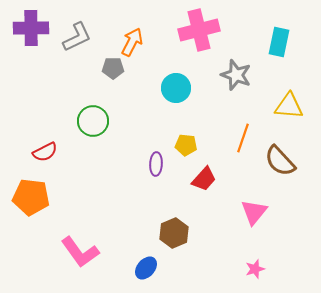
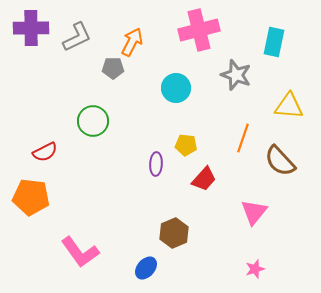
cyan rectangle: moved 5 px left
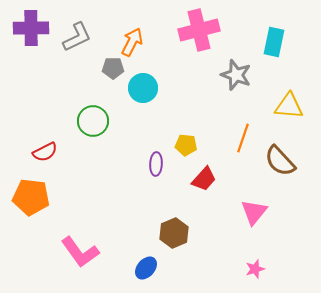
cyan circle: moved 33 px left
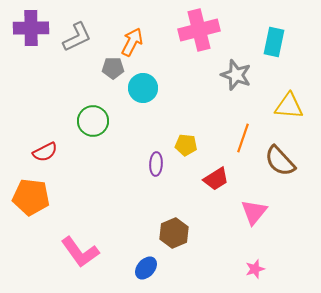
red trapezoid: moved 12 px right; rotated 16 degrees clockwise
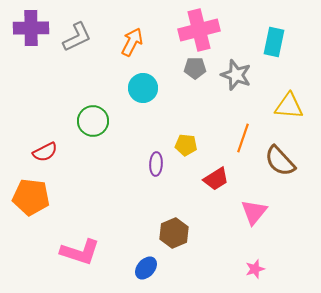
gray pentagon: moved 82 px right
pink L-shape: rotated 36 degrees counterclockwise
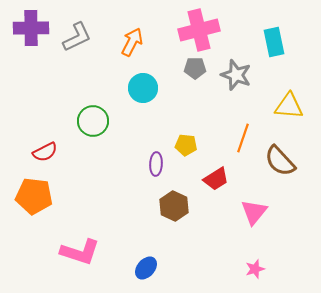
cyan rectangle: rotated 24 degrees counterclockwise
orange pentagon: moved 3 px right, 1 px up
brown hexagon: moved 27 px up; rotated 12 degrees counterclockwise
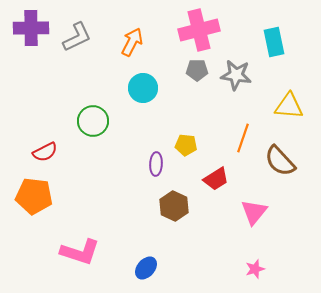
gray pentagon: moved 2 px right, 2 px down
gray star: rotated 12 degrees counterclockwise
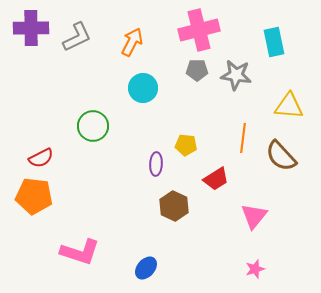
green circle: moved 5 px down
orange line: rotated 12 degrees counterclockwise
red semicircle: moved 4 px left, 6 px down
brown semicircle: moved 1 px right, 5 px up
pink triangle: moved 4 px down
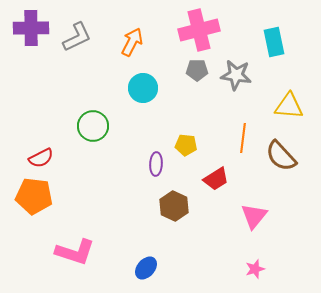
pink L-shape: moved 5 px left
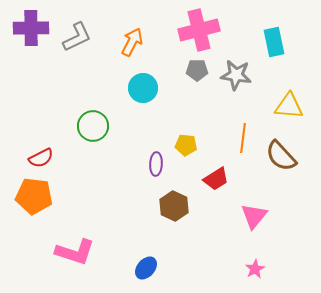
pink star: rotated 12 degrees counterclockwise
